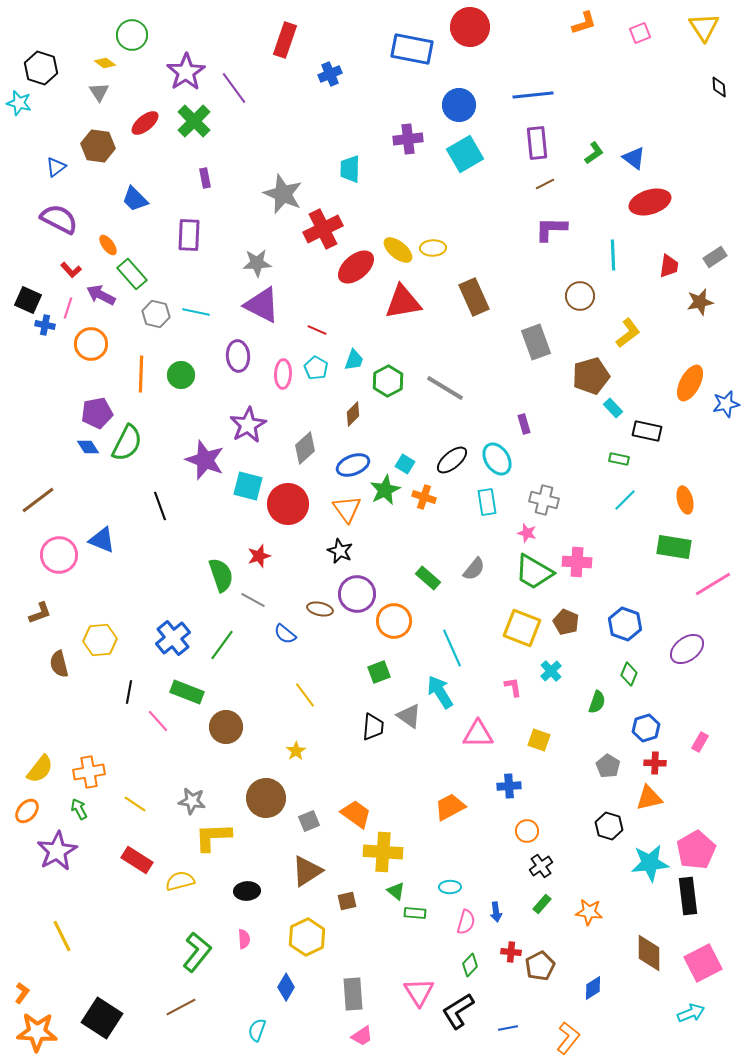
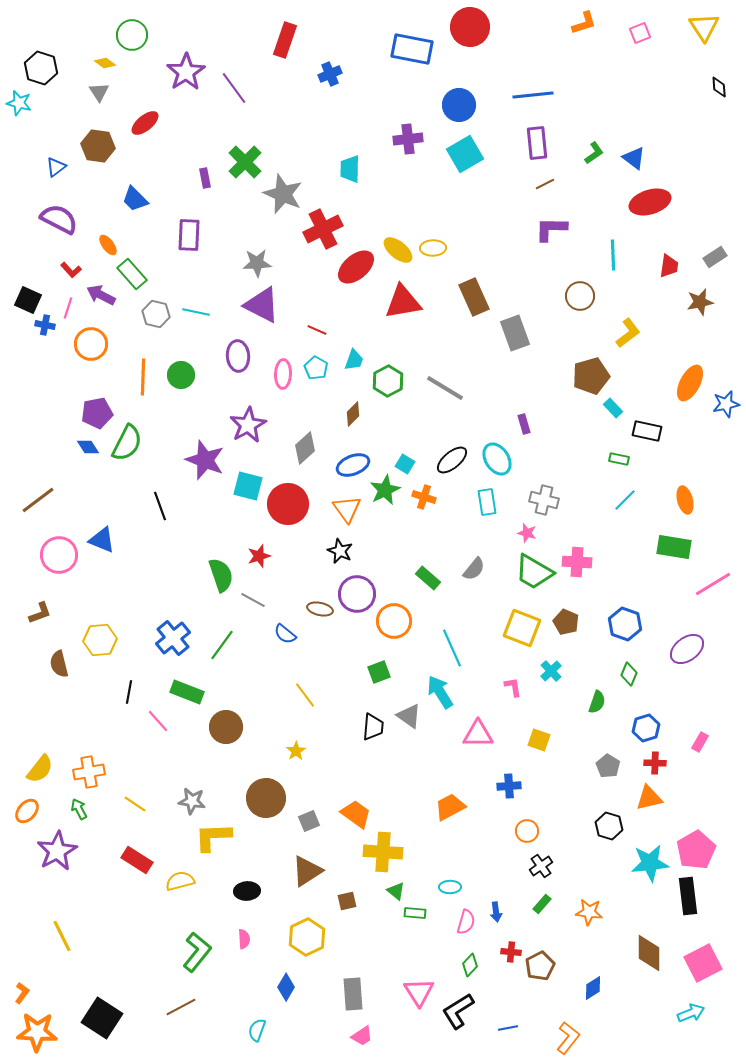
green cross at (194, 121): moved 51 px right, 41 px down
gray rectangle at (536, 342): moved 21 px left, 9 px up
orange line at (141, 374): moved 2 px right, 3 px down
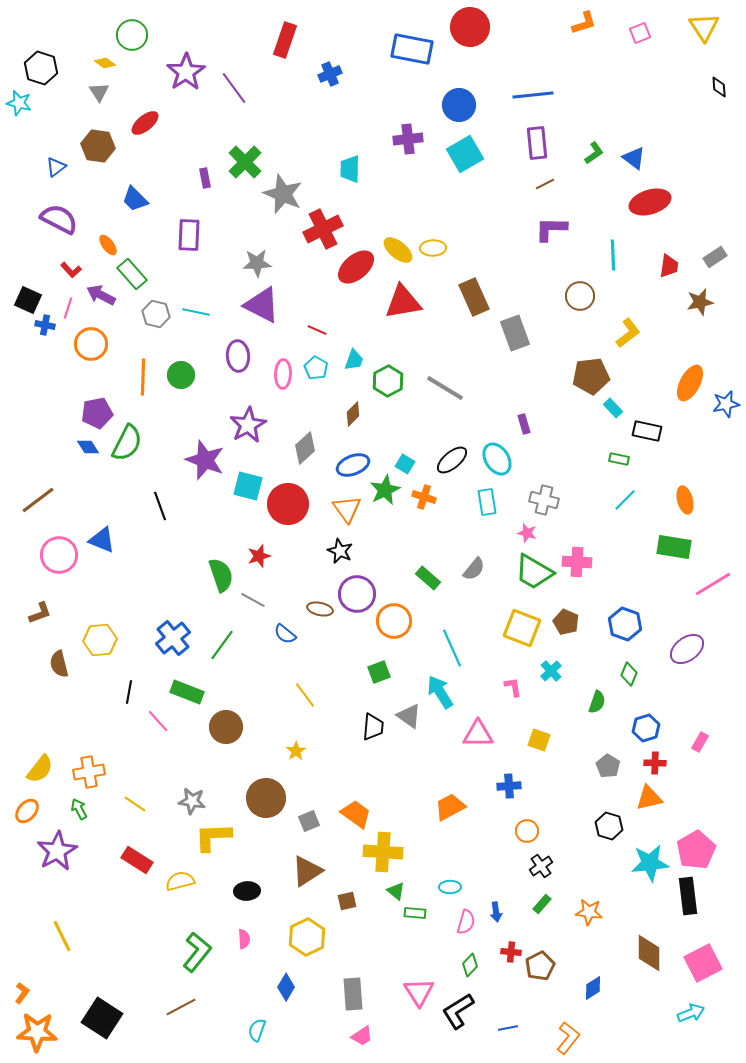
brown pentagon at (591, 376): rotated 9 degrees clockwise
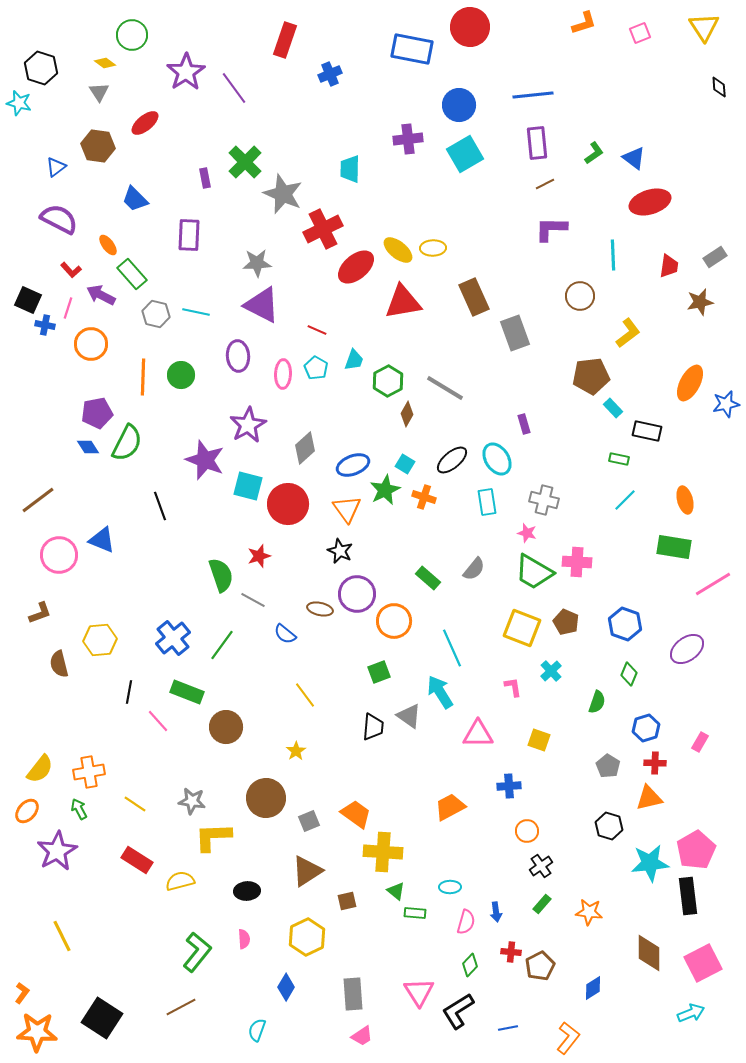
brown diamond at (353, 414): moved 54 px right; rotated 15 degrees counterclockwise
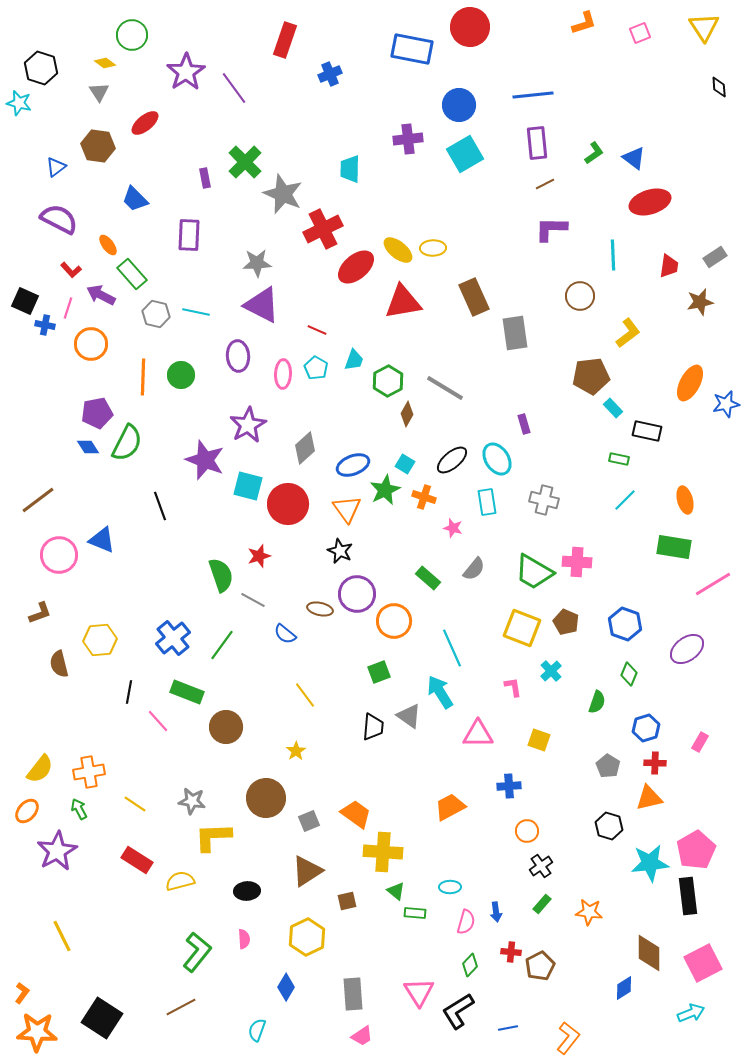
black square at (28, 300): moved 3 px left, 1 px down
gray rectangle at (515, 333): rotated 12 degrees clockwise
pink star at (527, 533): moved 74 px left, 5 px up
blue diamond at (593, 988): moved 31 px right
